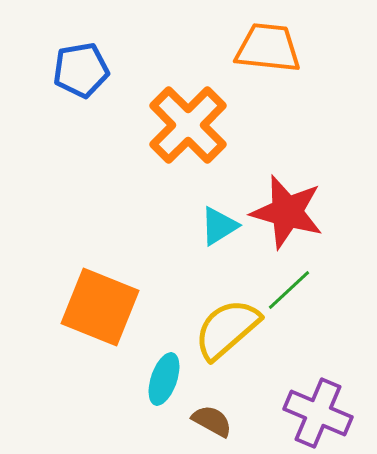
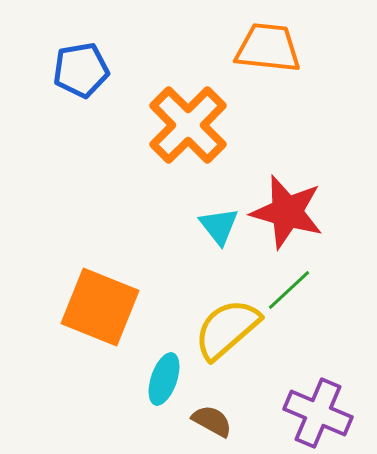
cyan triangle: rotated 36 degrees counterclockwise
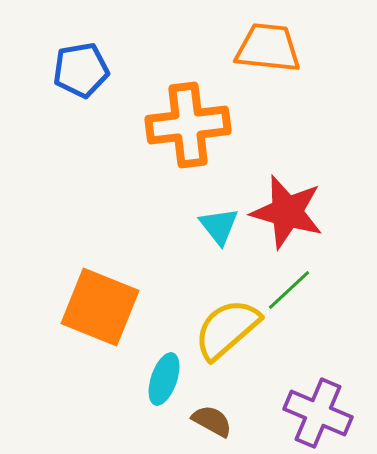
orange cross: rotated 38 degrees clockwise
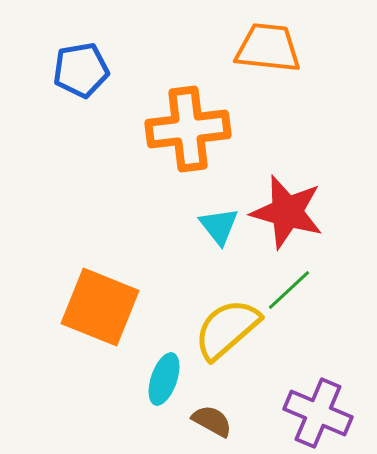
orange cross: moved 4 px down
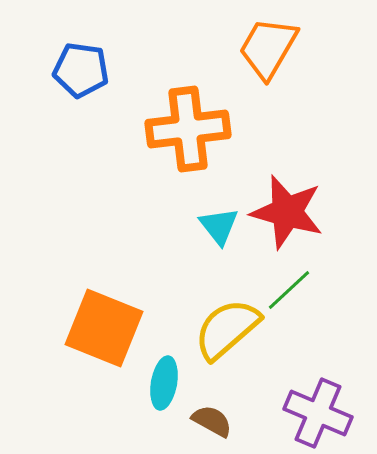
orange trapezoid: rotated 66 degrees counterclockwise
blue pentagon: rotated 18 degrees clockwise
orange square: moved 4 px right, 21 px down
cyan ellipse: moved 4 px down; rotated 9 degrees counterclockwise
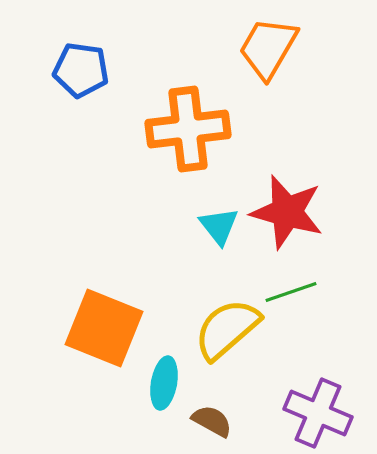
green line: moved 2 px right, 2 px down; rotated 24 degrees clockwise
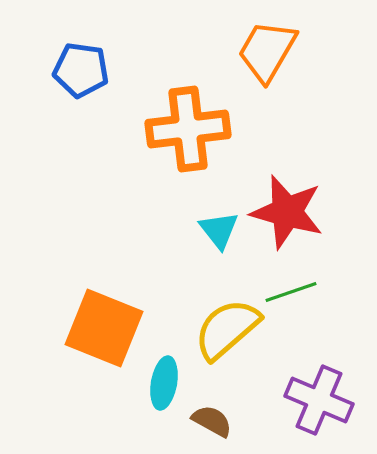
orange trapezoid: moved 1 px left, 3 px down
cyan triangle: moved 4 px down
purple cross: moved 1 px right, 13 px up
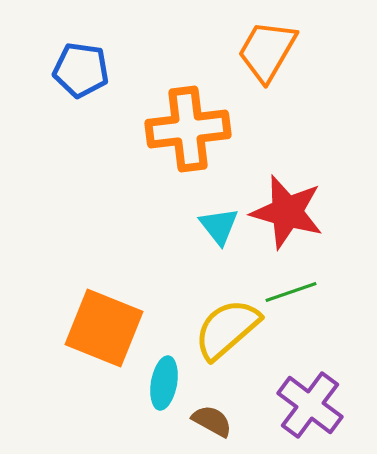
cyan triangle: moved 4 px up
purple cross: moved 9 px left, 5 px down; rotated 14 degrees clockwise
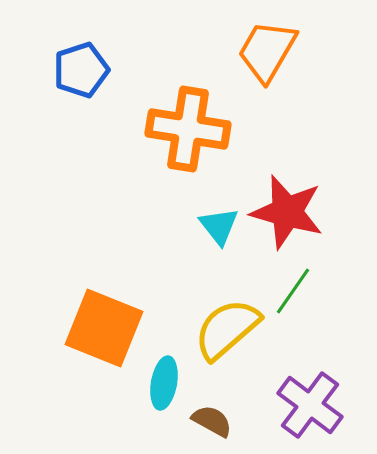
blue pentagon: rotated 26 degrees counterclockwise
orange cross: rotated 16 degrees clockwise
green line: moved 2 px right, 1 px up; rotated 36 degrees counterclockwise
